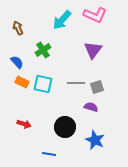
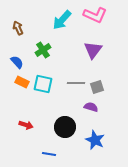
red arrow: moved 2 px right, 1 px down
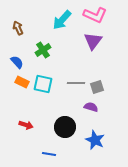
purple triangle: moved 9 px up
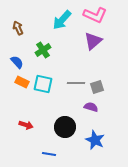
purple triangle: rotated 12 degrees clockwise
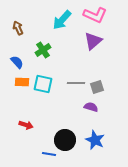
orange rectangle: rotated 24 degrees counterclockwise
black circle: moved 13 px down
